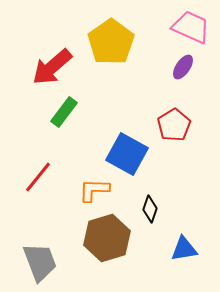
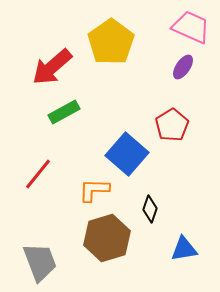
green rectangle: rotated 24 degrees clockwise
red pentagon: moved 2 px left
blue square: rotated 12 degrees clockwise
red line: moved 3 px up
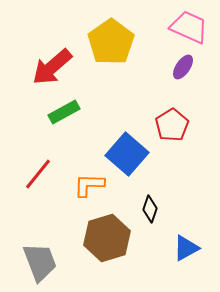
pink trapezoid: moved 2 px left
orange L-shape: moved 5 px left, 5 px up
blue triangle: moved 2 px right, 1 px up; rotated 20 degrees counterclockwise
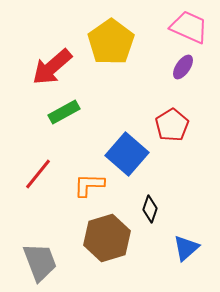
blue triangle: rotated 12 degrees counterclockwise
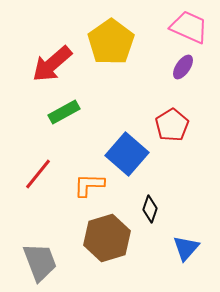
red arrow: moved 3 px up
blue triangle: rotated 8 degrees counterclockwise
